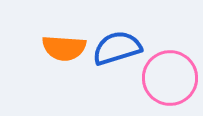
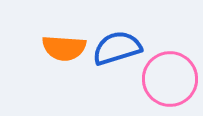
pink circle: moved 1 px down
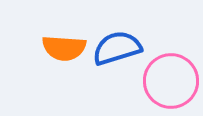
pink circle: moved 1 px right, 2 px down
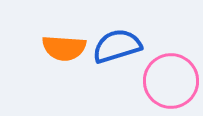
blue semicircle: moved 2 px up
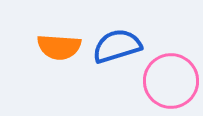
orange semicircle: moved 5 px left, 1 px up
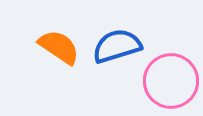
orange semicircle: rotated 150 degrees counterclockwise
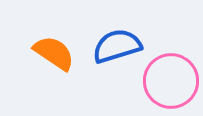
orange semicircle: moved 5 px left, 6 px down
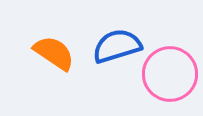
pink circle: moved 1 px left, 7 px up
